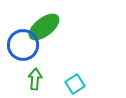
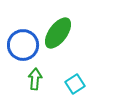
green ellipse: moved 14 px right, 6 px down; rotated 16 degrees counterclockwise
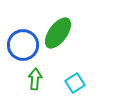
cyan square: moved 1 px up
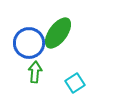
blue circle: moved 6 px right, 2 px up
green arrow: moved 7 px up
